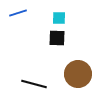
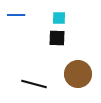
blue line: moved 2 px left, 2 px down; rotated 18 degrees clockwise
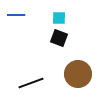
black square: moved 2 px right; rotated 18 degrees clockwise
black line: moved 3 px left, 1 px up; rotated 35 degrees counterclockwise
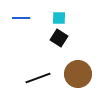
blue line: moved 5 px right, 3 px down
black square: rotated 12 degrees clockwise
black line: moved 7 px right, 5 px up
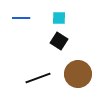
black square: moved 3 px down
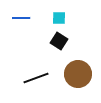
black line: moved 2 px left
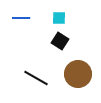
black square: moved 1 px right
black line: rotated 50 degrees clockwise
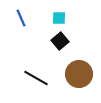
blue line: rotated 66 degrees clockwise
black square: rotated 18 degrees clockwise
brown circle: moved 1 px right
